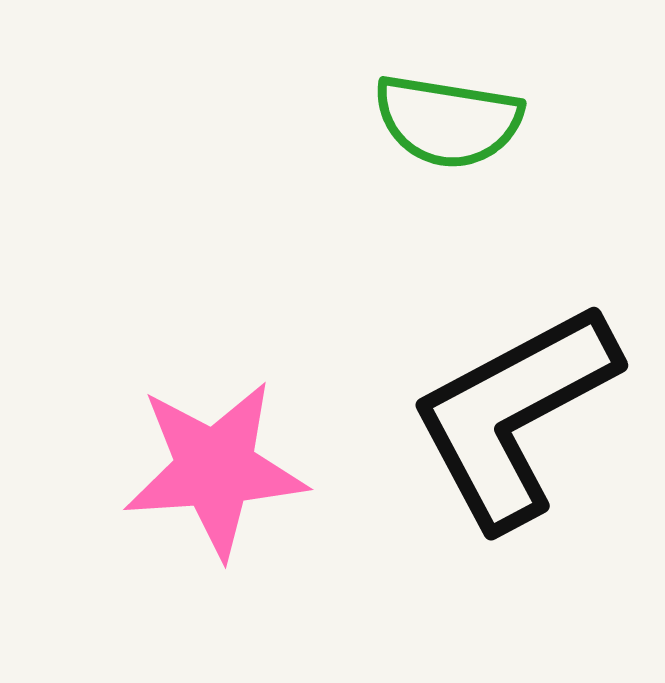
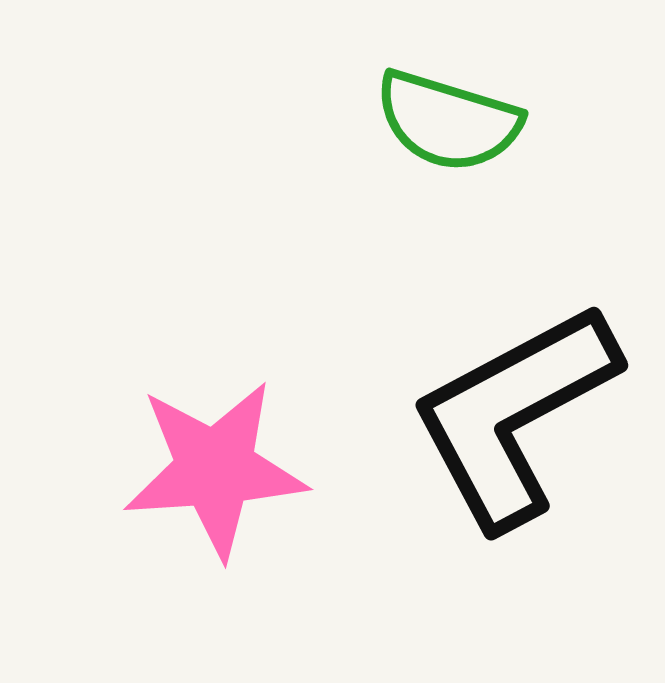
green semicircle: rotated 8 degrees clockwise
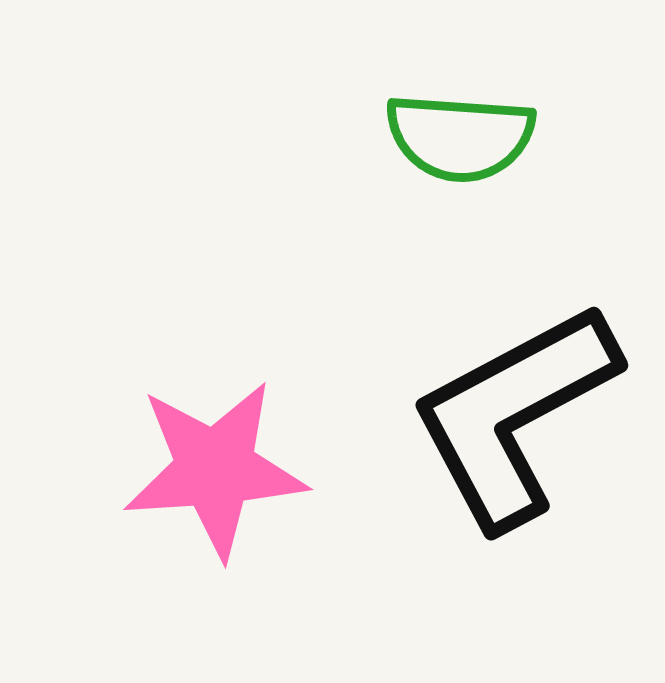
green semicircle: moved 12 px right, 16 px down; rotated 13 degrees counterclockwise
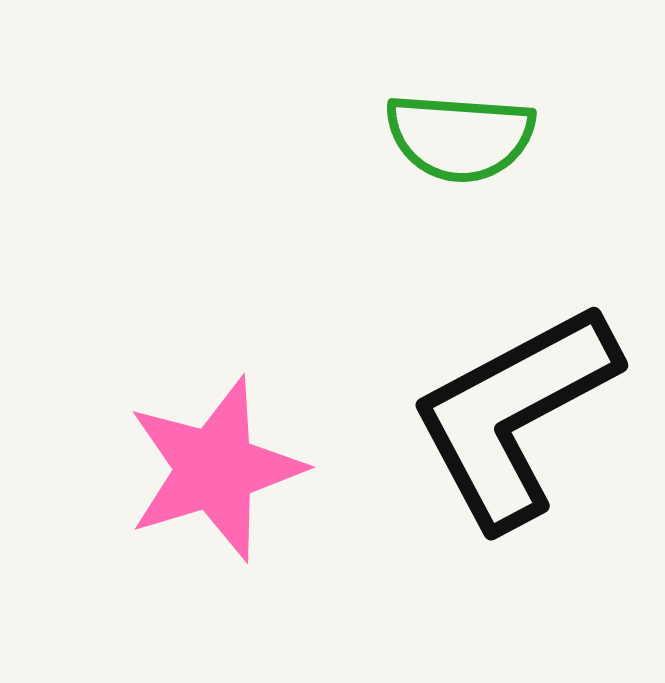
pink star: rotated 13 degrees counterclockwise
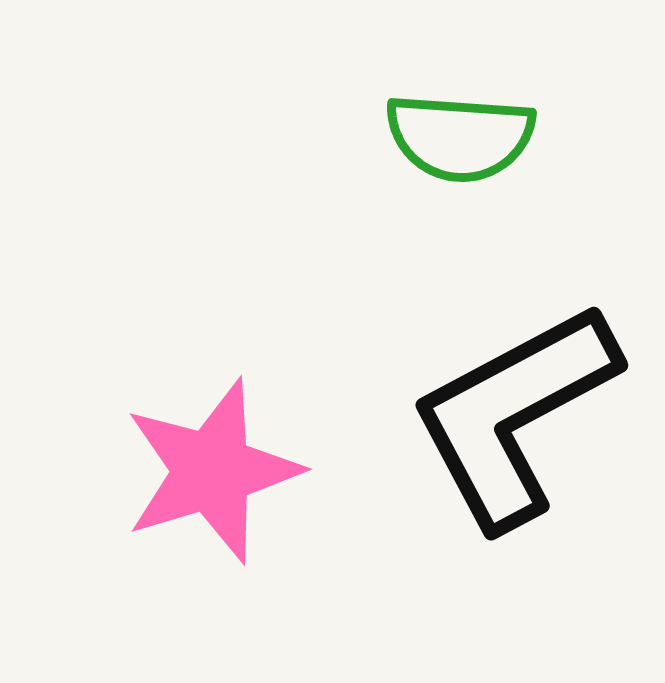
pink star: moved 3 px left, 2 px down
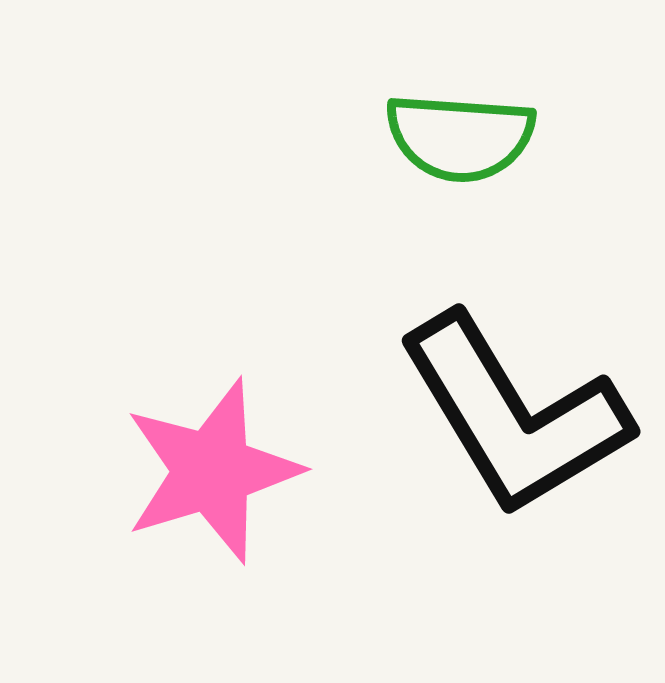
black L-shape: rotated 93 degrees counterclockwise
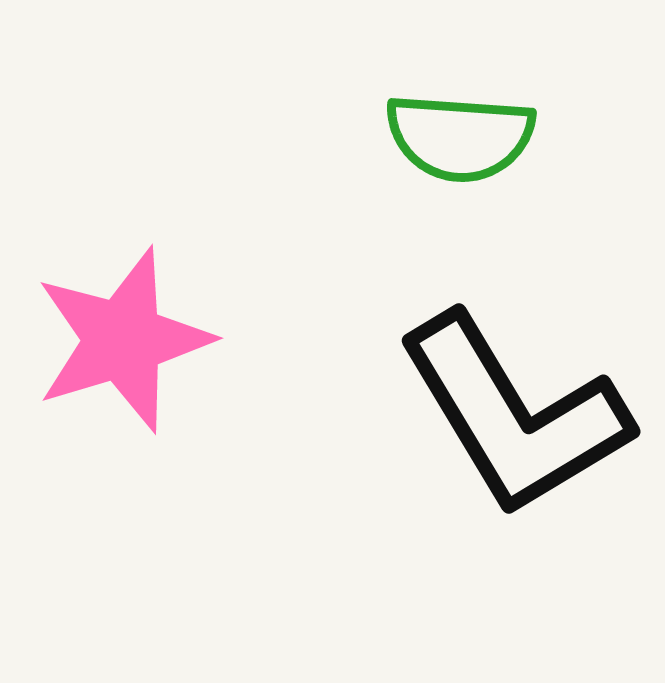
pink star: moved 89 px left, 131 px up
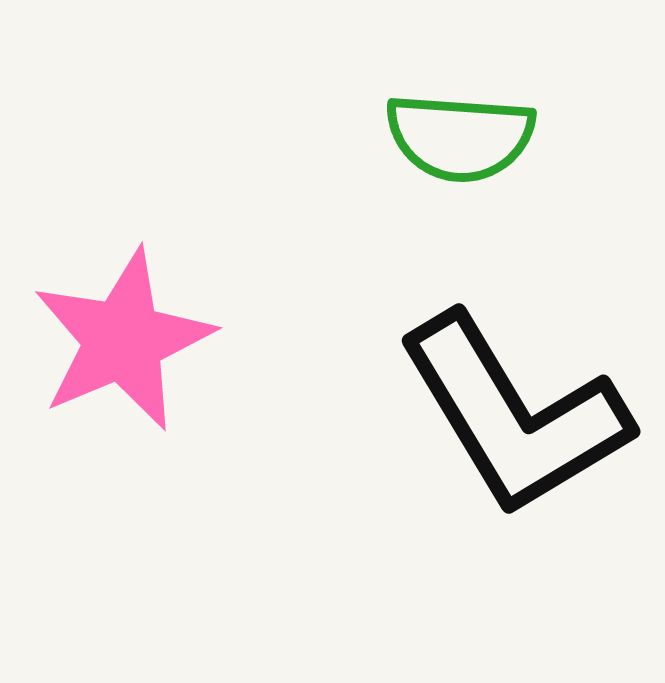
pink star: rotated 6 degrees counterclockwise
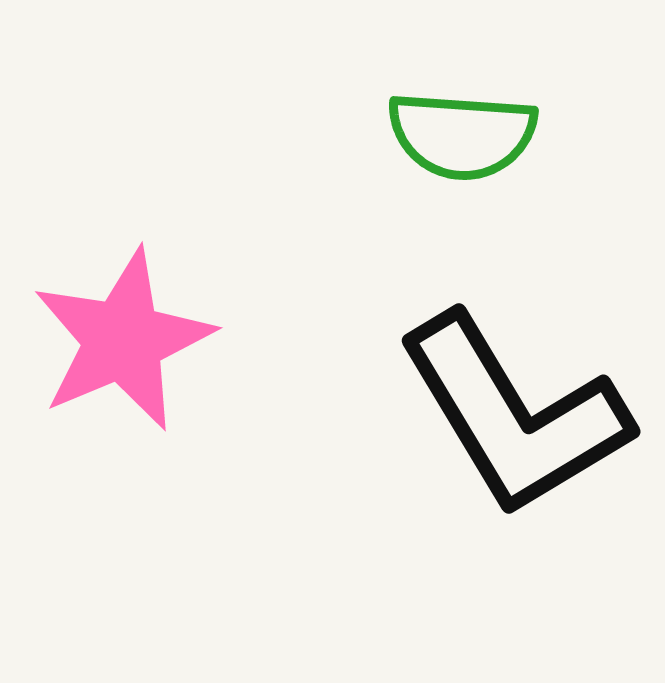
green semicircle: moved 2 px right, 2 px up
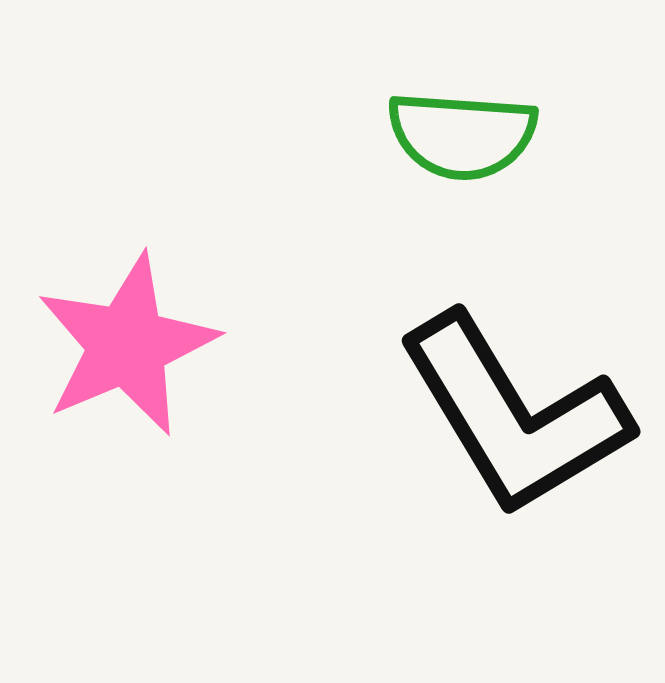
pink star: moved 4 px right, 5 px down
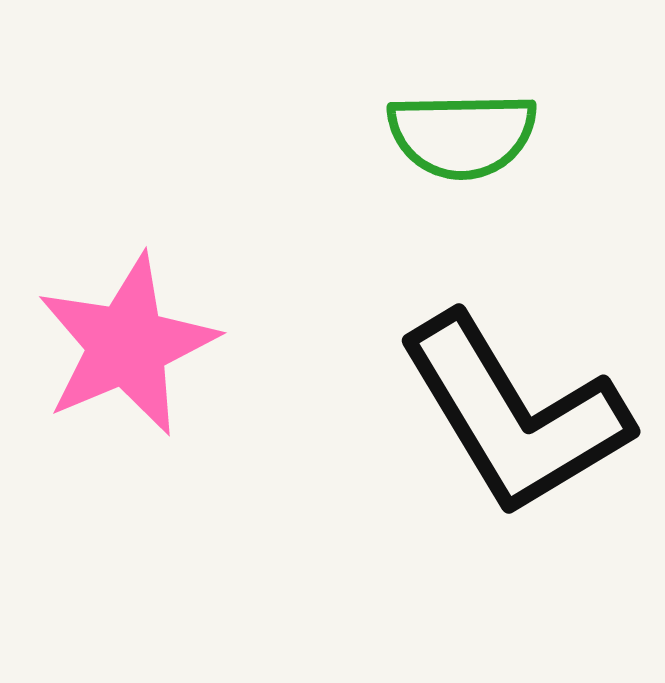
green semicircle: rotated 5 degrees counterclockwise
